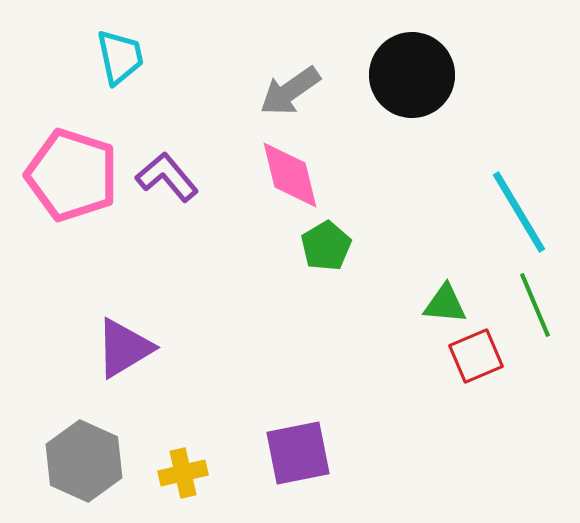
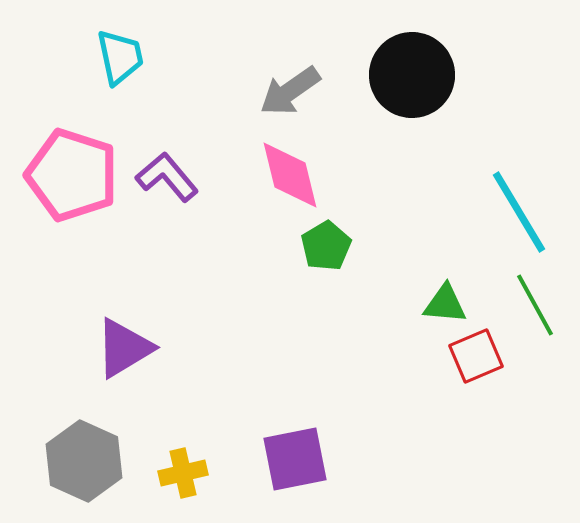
green line: rotated 6 degrees counterclockwise
purple square: moved 3 px left, 6 px down
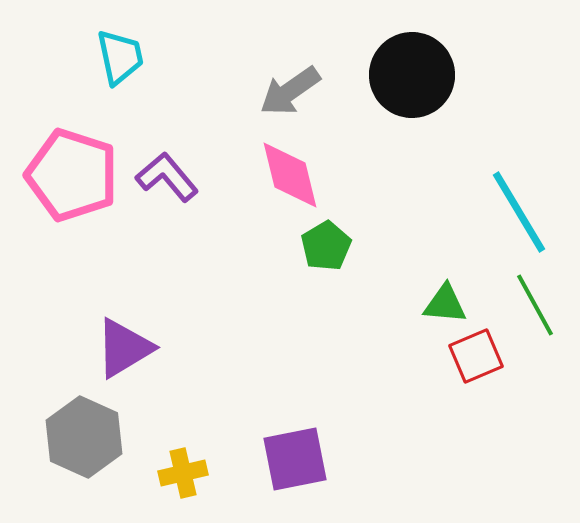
gray hexagon: moved 24 px up
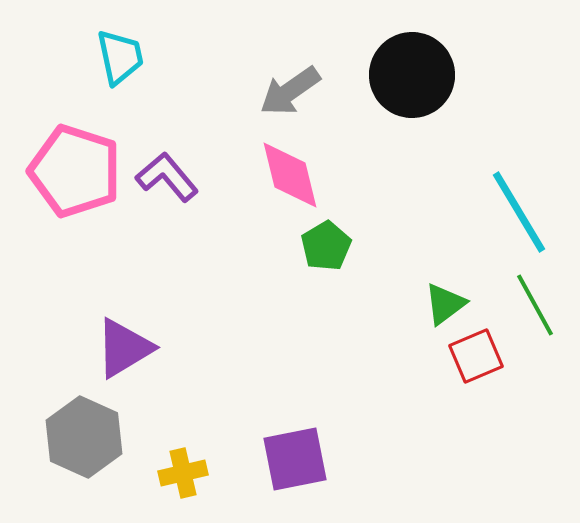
pink pentagon: moved 3 px right, 4 px up
green triangle: rotated 42 degrees counterclockwise
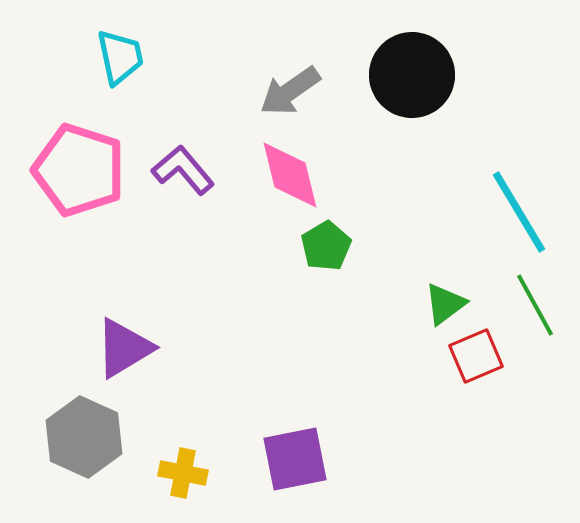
pink pentagon: moved 4 px right, 1 px up
purple L-shape: moved 16 px right, 7 px up
yellow cross: rotated 24 degrees clockwise
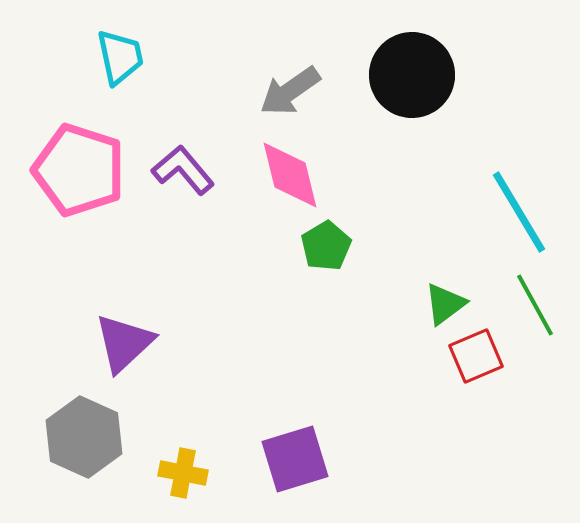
purple triangle: moved 5 px up; rotated 12 degrees counterclockwise
purple square: rotated 6 degrees counterclockwise
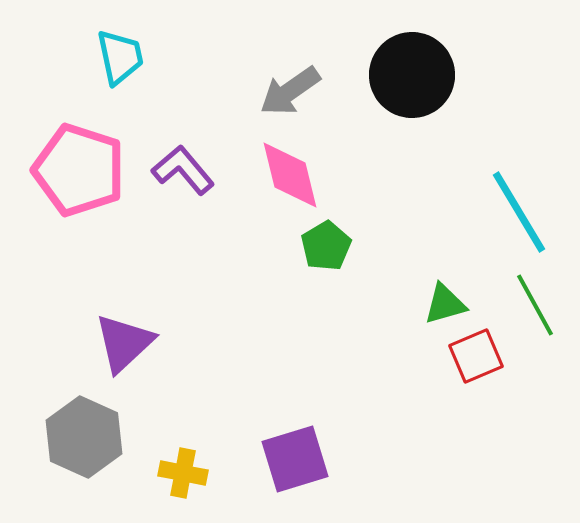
green triangle: rotated 21 degrees clockwise
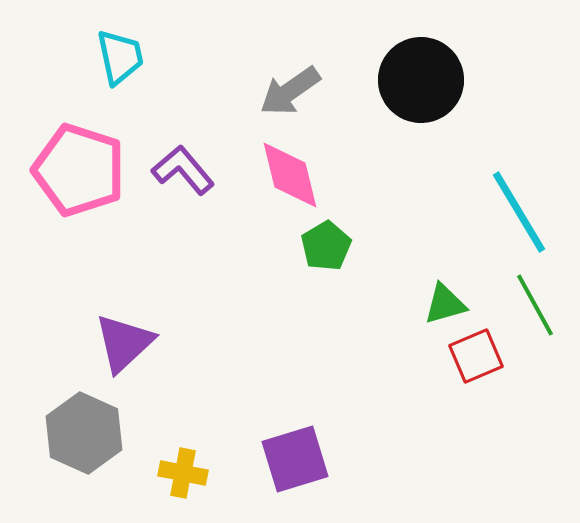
black circle: moved 9 px right, 5 px down
gray hexagon: moved 4 px up
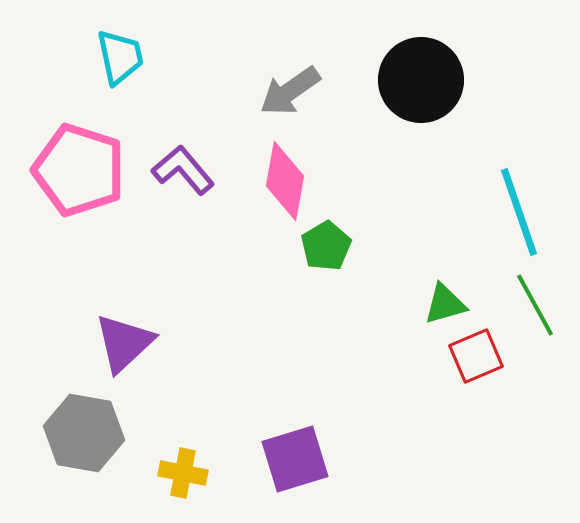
pink diamond: moved 5 px left, 6 px down; rotated 24 degrees clockwise
cyan line: rotated 12 degrees clockwise
gray hexagon: rotated 14 degrees counterclockwise
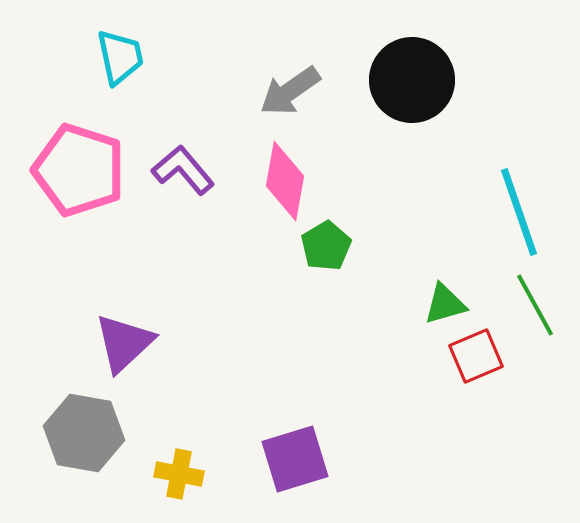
black circle: moved 9 px left
yellow cross: moved 4 px left, 1 px down
